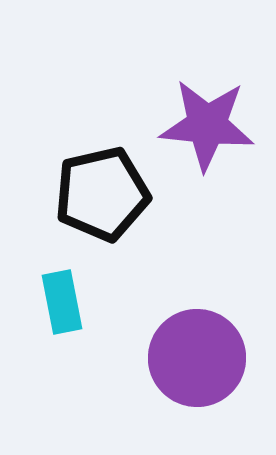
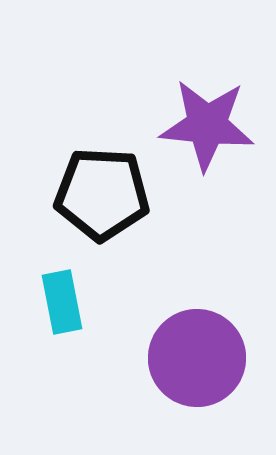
black pentagon: rotated 16 degrees clockwise
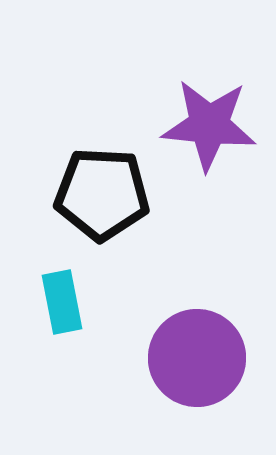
purple star: moved 2 px right
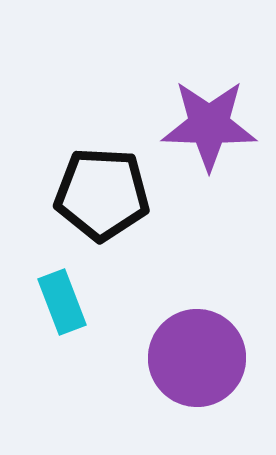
purple star: rotated 4 degrees counterclockwise
cyan rectangle: rotated 10 degrees counterclockwise
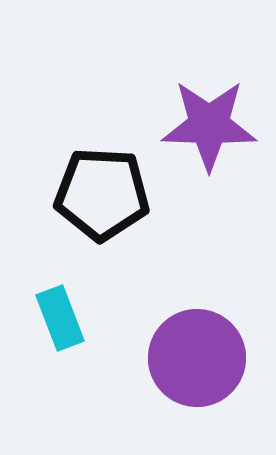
cyan rectangle: moved 2 px left, 16 px down
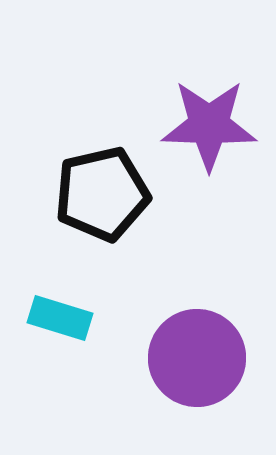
black pentagon: rotated 16 degrees counterclockwise
cyan rectangle: rotated 52 degrees counterclockwise
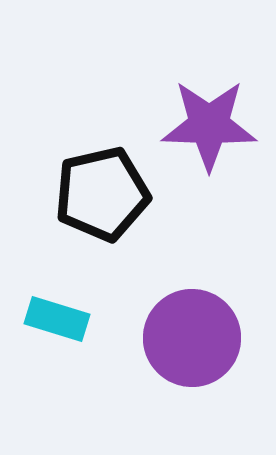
cyan rectangle: moved 3 px left, 1 px down
purple circle: moved 5 px left, 20 px up
